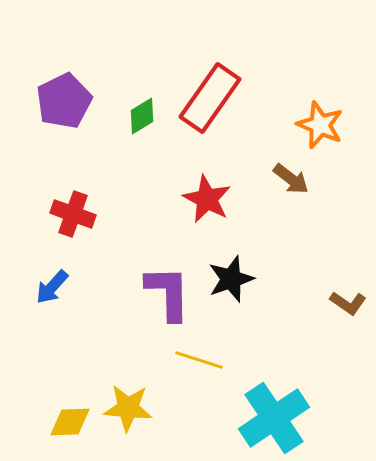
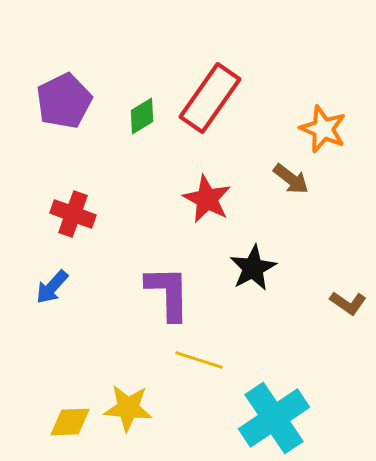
orange star: moved 3 px right, 4 px down
black star: moved 22 px right, 11 px up; rotated 9 degrees counterclockwise
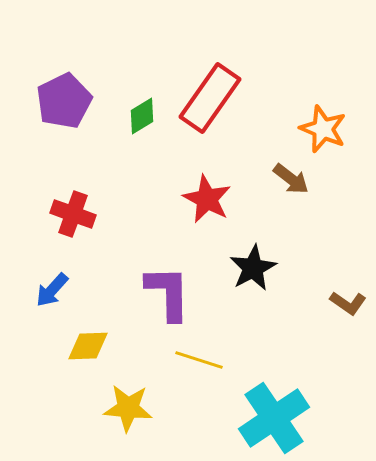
blue arrow: moved 3 px down
yellow diamond: moved 18 px right, 76 px up
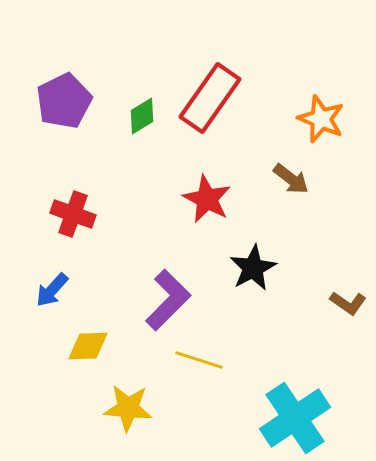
orange star: moved 2 px left, 10 px up
purple L-shape: moved 7 px down; rotated 46 degrees clockwise
cyan cross: moved 21 px right
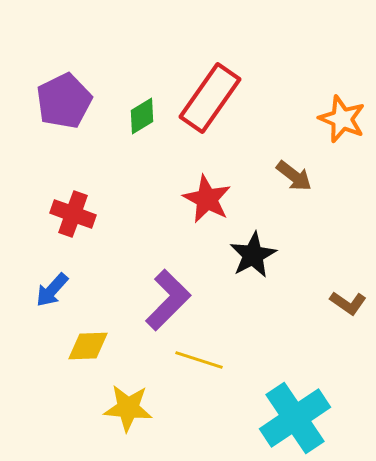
orange star: moved 21 px right
brown arrow: moved 3 px right, 3 px up
black star: moved 13 px up
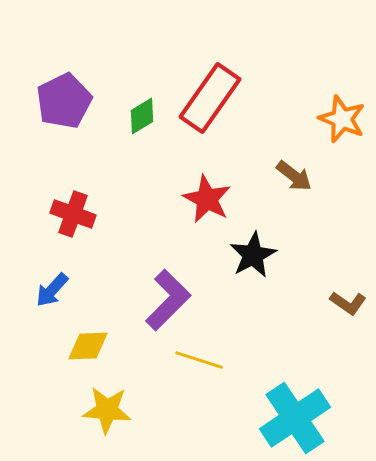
yellow star: moved 21 px left, 2 px down
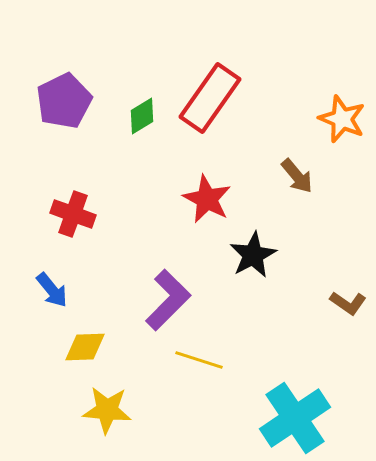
brown arrow: moved 3 px right; rotated 12 degrees clockwise
blue arrow: rotated 81 degrees counterclockwise
yellow diamond: moved 3 px left, 1 px down
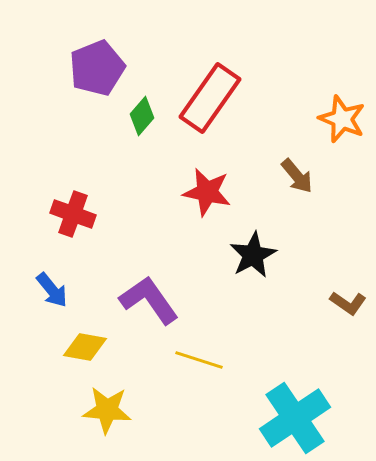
purple pentagon: moved 33 px right, 33 px up; rotated 4 degrees clockwise
green diamond: rotated 18 degrees counterclockwise
red star: moved 7 px up; rotated 15 degrees counterclockwise
purple L-shape: moved 19 px left; rotated 80 degrees counterclockwise
yellow diamond: rotated 12 degrees clockwise
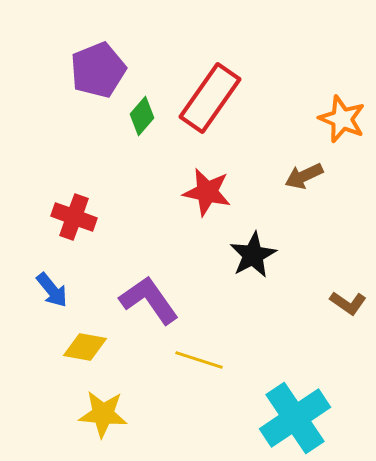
purple pentagon: moved 1 px right, 2 px down
brown arrow: moved 7 px right; rotated 105 degrees clockwise
red cross: moved 1 px right, 3 px down
yellow star: moved 4 px left, 4 px down
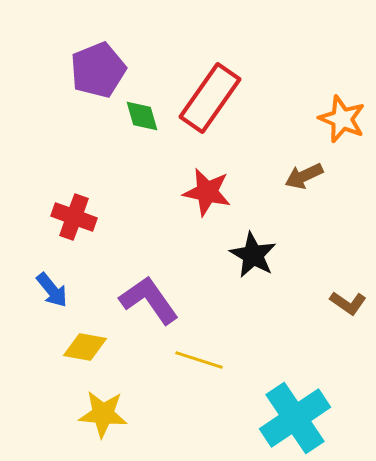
green diamond: rotated 57 degrees counterclockwise
black star: rotated 15 degrees counterclockwise
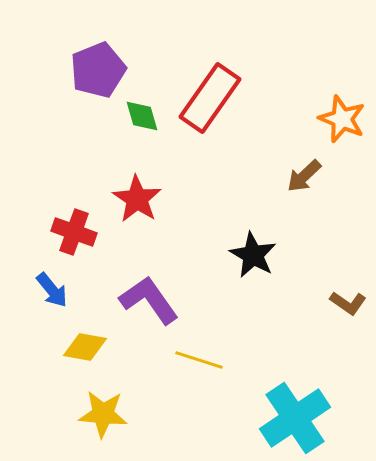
brown arrow: rotated 18 degrees counterclockwise
red star: moved 70 px left, 7 px down; rotated 21 degrees clockwise
red cross: moved 15 px down
